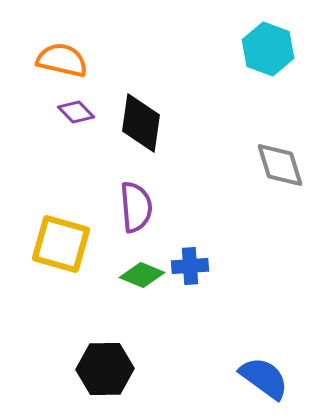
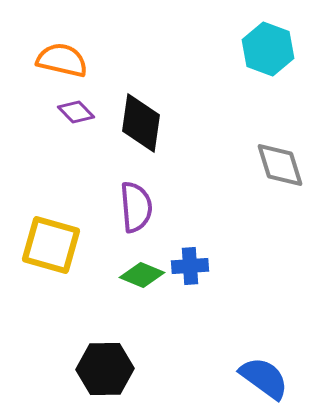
yellow square: moved 10 px left, 1 px down
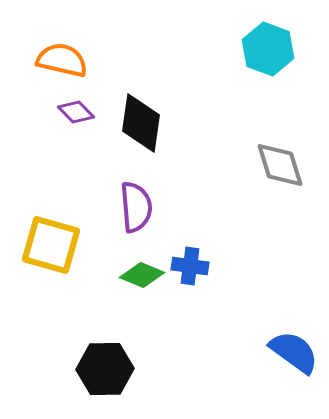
blue cross: rotated 12 degrees clockwise
blue semicircle: moved 30 px right, 26 px up
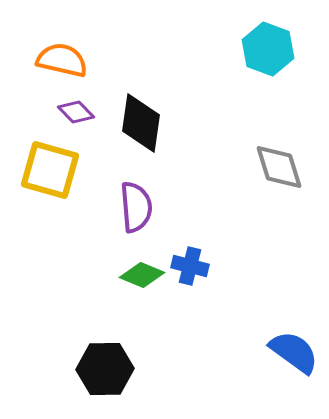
gray diamond: moved 1 px left, 2 px down
yellow square: moved 1 px left, 75 px up
blue cross: rotated 6 degrees clockwise
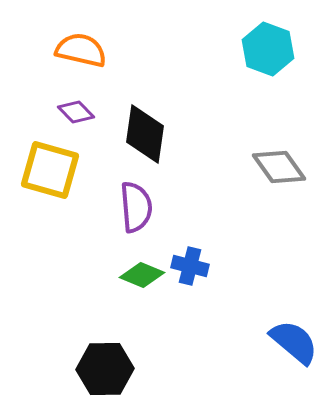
orange semicircle: moved 19 px right, 10 px up
black diamond: moved 4 px right, 11 px down
gray diamond: rotated 18 degrees counterclockwise
blue semicircle: moved 10 px up; rotated 4 degrees clockwise
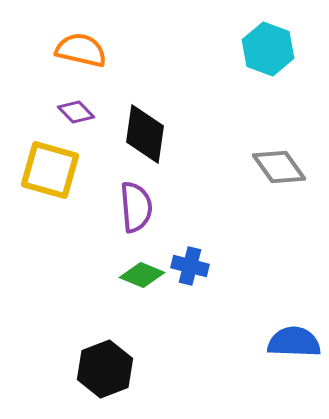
blue semicircle: rotated 38 degrees counterclockwise
black hexagon: rotated 20 degrees counterclockwise
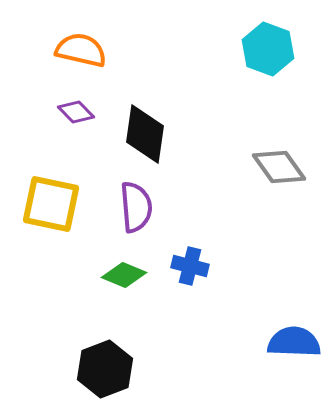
yellow square: moved 1 px right, 34 px down; rotated 4 degrees counterclockwise
green diamond: moved 18 px left
